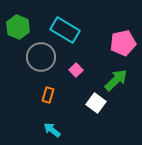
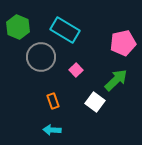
orange rectangle: moved 5 px right, 6 px down; rotated 35 degrees counterclockwise
white square: moved 1 px left, 1 px up
cyan arrow: rotated 36 degrees counterclockwise
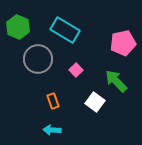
gray circle: moved 3 px left, 2 px down
green arrow: moved 1 px down; rotated 90 degrees counterclockwise
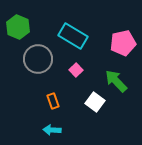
cyan rectangle: moved 8 px right, 6 px down
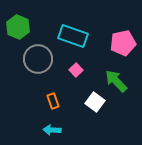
cyan rectangle: rotated 12 degrees counterclockwise
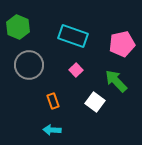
pink pentagon: moved 1 px left, 1 px down
gray circle: moved 9 px left, 6 px down
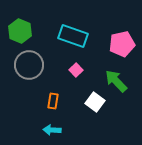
green hexagon: moved 2 px right, 4 px down
orange rectangle: rotated 28 degrees clockwise
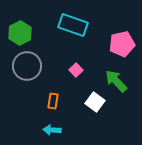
green hexagon: moved 2 px down; rotated 10 degrees clockwise
cyan rectangle: moved 11 px up
gray circle: moved 2 px left, 1 px down
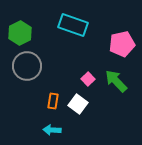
pink square: moved 12 px right, 9 px down
white square: moved 17 px left, 2 px down
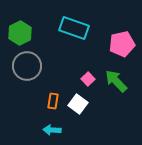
cyan rectangle: moved 1 px right, 3 px down
